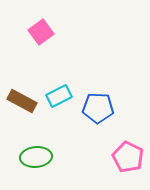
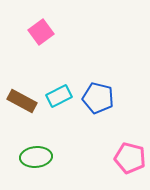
blue pentagon: moved 10 px up; rotated 12 degrees clockwise
pink pentagon: moved 2 px right, 1 px down; rotated 12 degrees counterclockwise
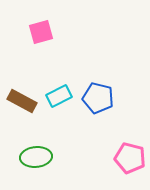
pink square: rotated 20 degrees clockwise
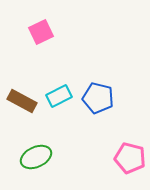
pink square: rotated 10 degrees counterclockwise
green ellipse: rotated 20 degrees counterclockwise
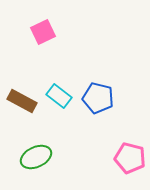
pink square: moved 2 px right
cyan rectangle: rotated 65 degrees clockwise
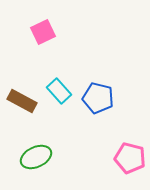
cyan rectangle: moved 5 px up; rotated 10 degrees clockwise
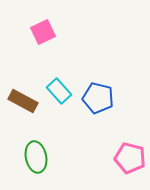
brown rectangle: moved 1 px right
green ellipse: rotated 76 degrees counterclockwise
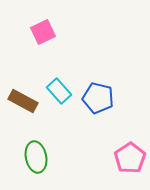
pink pentagon: rotated 24 degrees clockwise
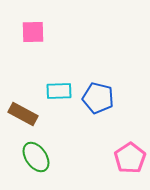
pink square: moved 10 px left; rotated 25 degrees clockwise
cyan rectangle: rotated 50 degrees counterclockwise
brown rectangle: moved 13 px down
green ellipse: rotated 24 degrees counterclockwise
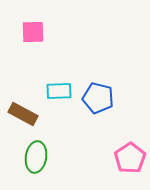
green ellipse: rotated 44 degrees clockwise
